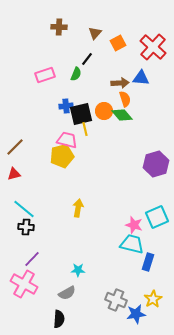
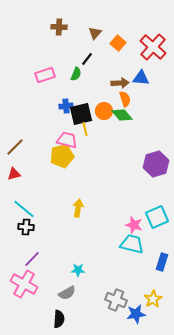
orange square: rotated 21 degrees counterclockwise
blue rectangle: moved 14 px right
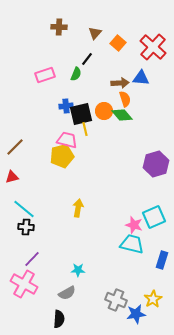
red triangle: moved 2 px left, 3 px down
cyan square: moved 3 px left
blue rectangle: moved 2 px up
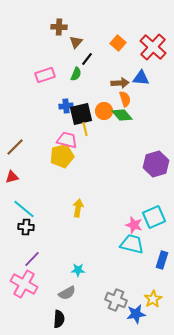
brown triangle: moved 19 px left, 9 px down
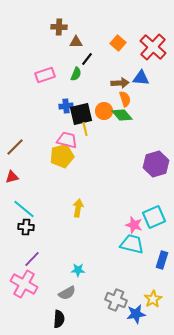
brown triangle: rotated 48 degrees clockwise
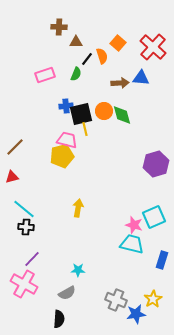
orange semicircle: moved 23 px left, 43 px up
green diamond: rotated 25 degrees clockwise
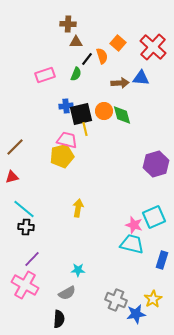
brown cross: moved 9 px right, 3 px up
pink cross: moved 1 px right, 1 px down
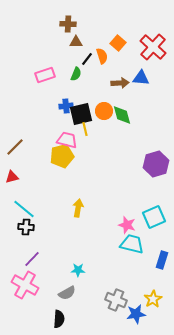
pink star: moved 7 px left
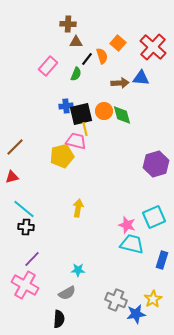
pink rectangle: moved 3 px right, 9 px up; rotated 30 degrees counterclockwise
pink trapezoid: moved 9 px right, 1 px down
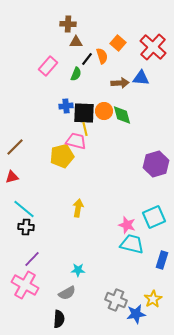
black square: moved 3 px right, 1 px up; rotated 15 degrees clockwise
